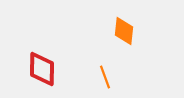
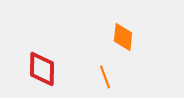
orange diamond: moved 1 px left, 6 px down
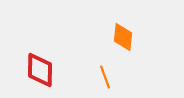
red diamond: moved 2 px left, 1 px down
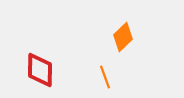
orange diamond: rotated 40 degrees clockwise
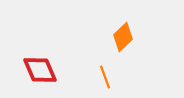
red diamond: rotated 24 degrees counterclockwise
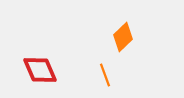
orange line: moved 2 px up
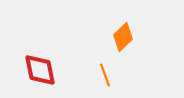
red diamond: rotated 12 degrees clockwise
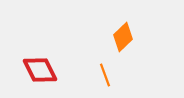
red diamond: rotated 15 degrees counterclockwise
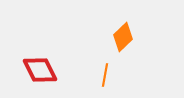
orange line: rotated 30 degrees clockwise
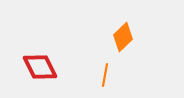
red diamond: moved 3 px up
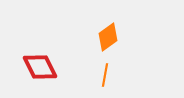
orange diamond: moved 15 px left; rotated 8 degrees clockwise
